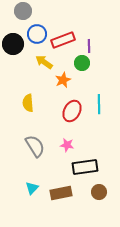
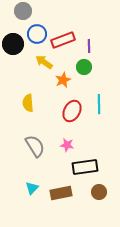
green circle: moved 2 px right, 4 px down
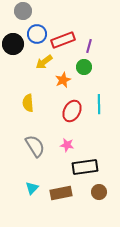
purple line: rotated 16 degrees clockwise
yellow arrow: rotated 72 degrees counterclockwise
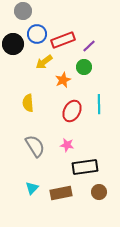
purple line: rotated 32 degrees clockwise
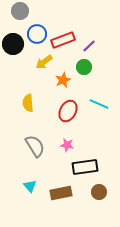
gray circle: moved 3 px left
cyan line: rotated 66 degrees counterclockwise
red ellipse: moved 4 px left
cyan triangle: moved 2 px left, 2 px up; rotated 24 degrees counterclockwise
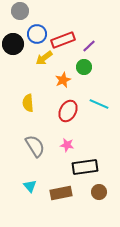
yellow arrow: moved 4 px up
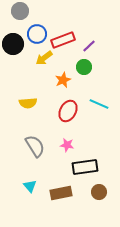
yellow semicircle: rotated 90 degrees counterclockwise
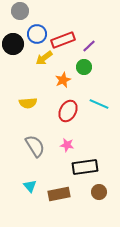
brown rectangle: moved 2 px left, 1 px down
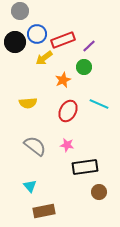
black circle: moved 2 px right, 2 px up
gray semicircle: rotated 20 degrees counterclockwise
brown rectangle: moved 15 px left, 17 px down
